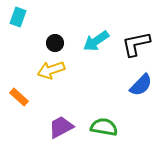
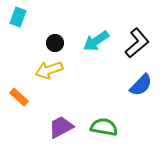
black L-shape: moved 1 px right, 1 px up; rotated 152 degrees clockwise
yellow arrow: moved 2 px left
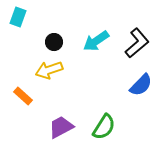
black circle: moved 1 px left, 1 px up
orange rectangle: moved 4 px right, 1 px up
green semicircle: rotated 112 degrees clockwise
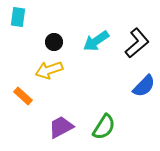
cyan rectangle: rotated 12 degrees counterclockwise
blue semicircle: moved 3 px right, 1 px down
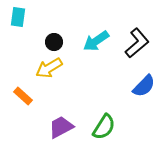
yellow arrow: moved 2 px up; rotated 12 degrees counterclockwise
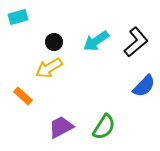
cyan rectangle: rotated 66 degrees clockwise
black L-shape: moved 1 px left, 1 px up
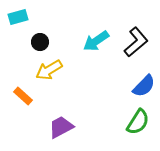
black circle: moved 14 px left
yellow arrow: moved 2 px down
green semicircle: moved 34 px right, 5 px up
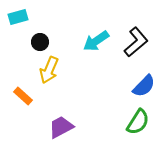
yellow arrow: rotated 36 degrees counterclockwise
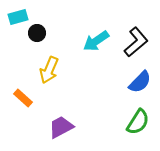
black circle: moved 3 px left, 9 px up
blue semicircle: moved 4 px left, 4 px up
orange rectangle: moved 2 px down
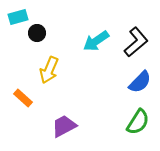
purple trapezoid: moved 3 px right, 1 px up
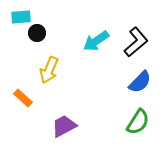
cyan rectangle: moved 3 px right; rotated 12 degrees clockwise
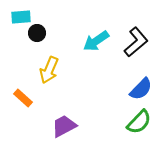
blue semicircle: moved 1 px right, 7 px down
green semicircle: moved 1 px right; rotated 12 degrees clockwise
